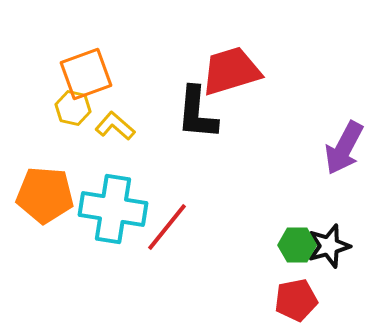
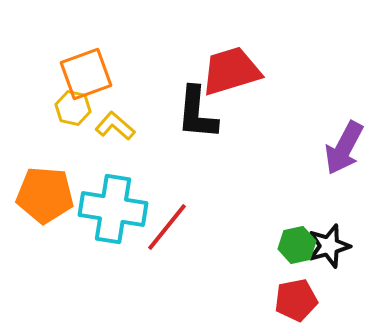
green hexagon: rotated 12 degrees counterclockwise
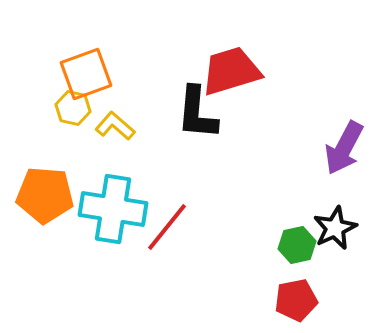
black star: moved 6 px right, 18 px up; rotated 9 degrees counterclockwise
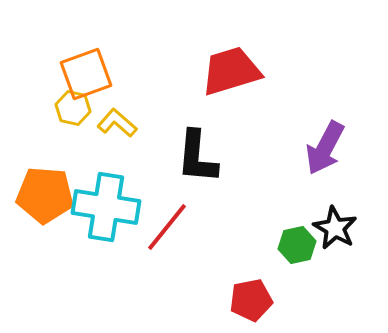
black L-shape: moved 44 px down
yellow L-shape: moved 2 px right, 3 px up
purple arrow: moved 19 px left
cyan cross: moved 7 px left, 2 px up
black star: rotated 18 degrees counterclockwise
red pentagon: moved 45 px left
